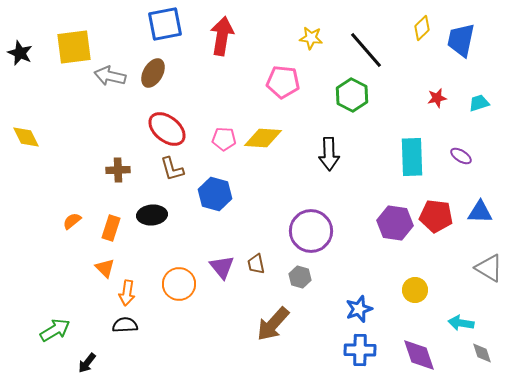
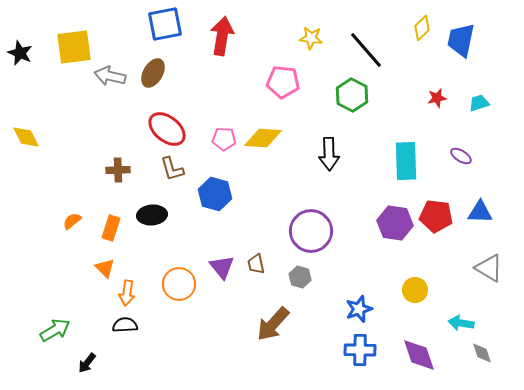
cyan rectangle at (412, 157): moved 6 px left, 4 px down
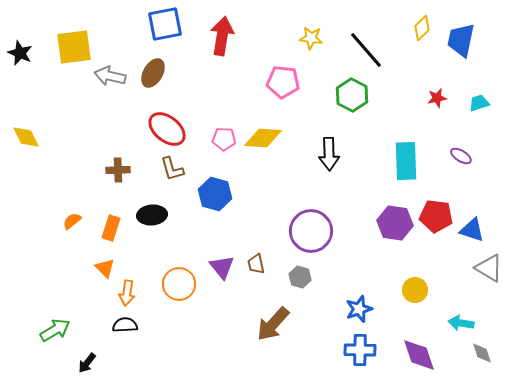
blue triangle at (480, 212): moved 8 px left, 18 px down; rotated 16 degrees clockwise
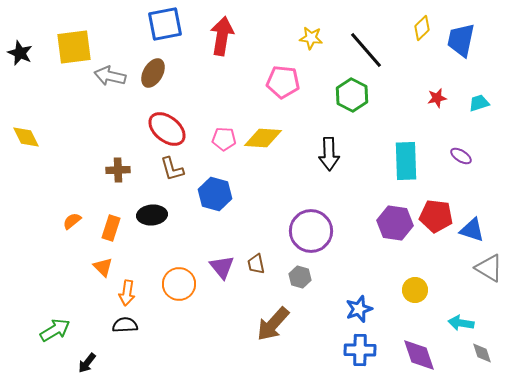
orange triangle at (105, 268): moved 2 px left, 1 px up
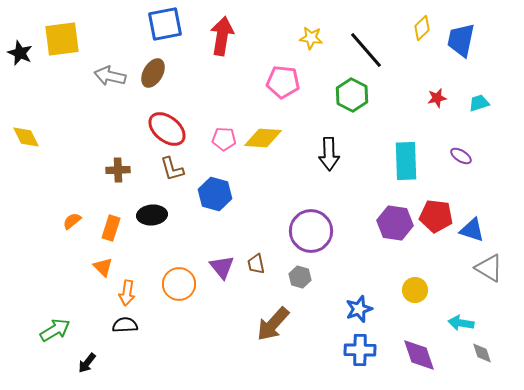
yellow square at (74, 47): moved 12 px left, 8 px up
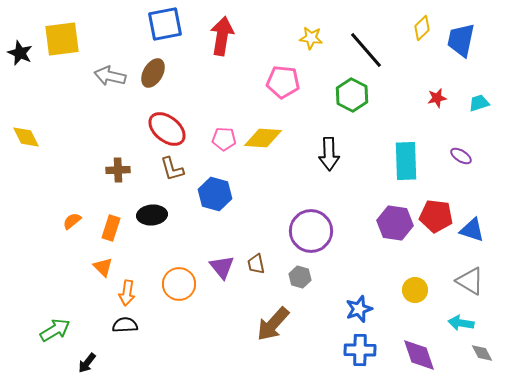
gray triangle at (489, 268): moved 19 px left, 13 px down
gray diamond at (482, 353): rotated 10 degrees counterclockwise
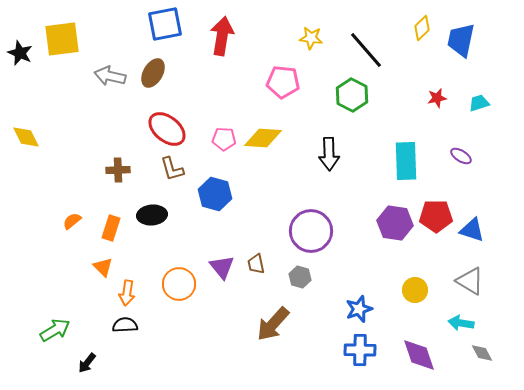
red pentagon at (436, 216): rotated 8 degrees counterclockwise
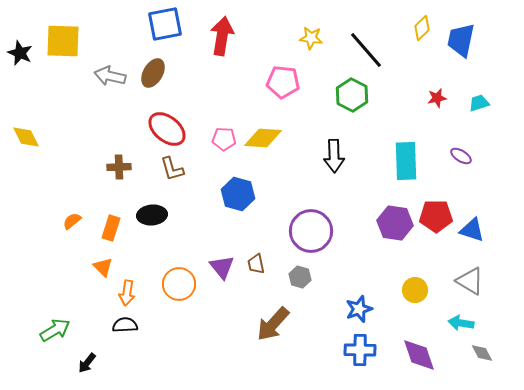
yellow square at (62, 39): moved 1 px right, 2 px down; rotated 9 degrees clockwise
black arrow at (329, 154): moved 5 px right, 2 px down
brown cross at (118, 170): moved 1 px right, 3 px up
blue hexagon at (215, 194): moved 23 px right
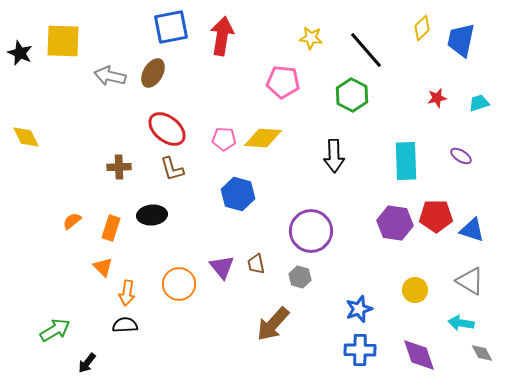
blue square at (165, 24): moved 6 px right, 3 px down
